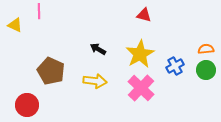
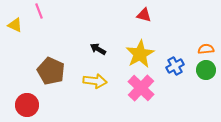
pink line: rotated 21 degrees counterclockwise
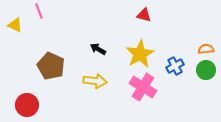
brown pentagon: moved 5 px up
pink cross: moved 2 px right, 1 px up; rotated 12 degrees counterclockwise
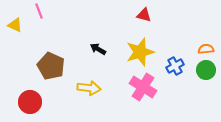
yellow star: moved 2 px up; rotated 12 degrees clockwise
yellow arrow: moved 6 px left, 7 px down
red circle: moved 3 px right, 3 px up
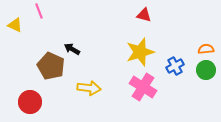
black arrow: moved 26 px left
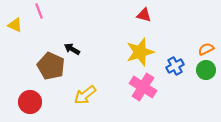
orange semicircle: rotated 21 degrees counterclockwise
yellow arrow: moved 4 px left, 7 px down; rotated 135 degrees clockwise
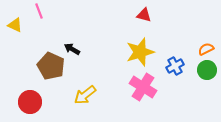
green circle: moved 1 px right
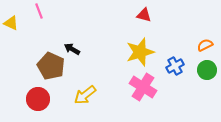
yellow triangle: moved 4 px left, 2 px up
orange semicircle: moved 1 px left, 4 px up
red circle: moved 8 px right, 3 px up
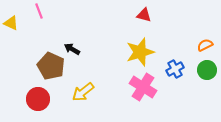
blue cross: moved 3 px down
yellow arrow: moved 2 px left, 3 px up
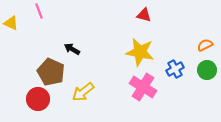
yellow star: rotated 28 degrees clockwise
brown pentagon: moved 6 px down
